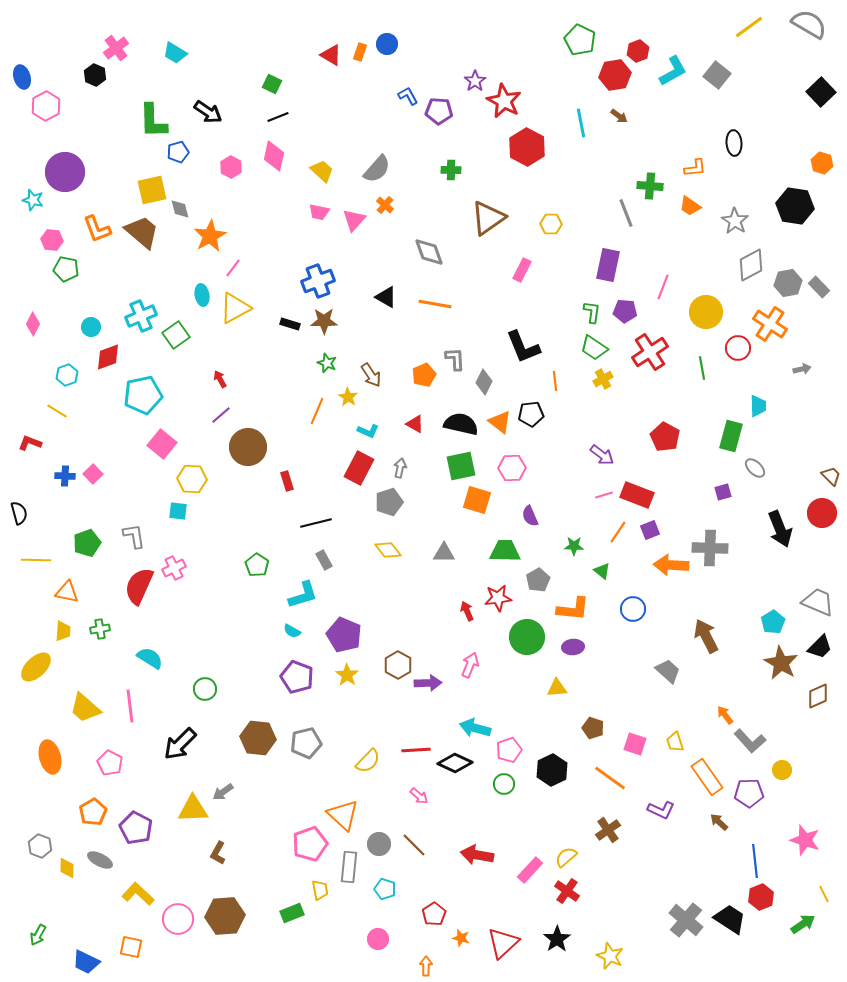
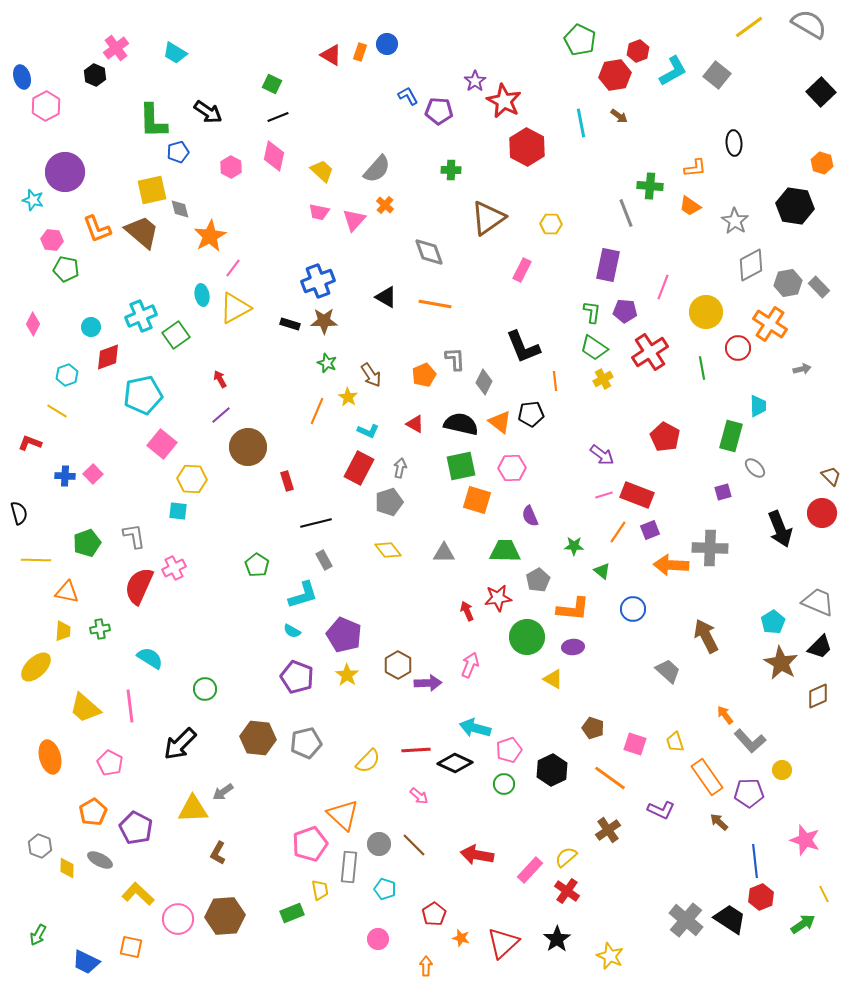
yellow triangle at (557, 688): moved 4 px left, 9 px up; rotated 35 degrees clockwise
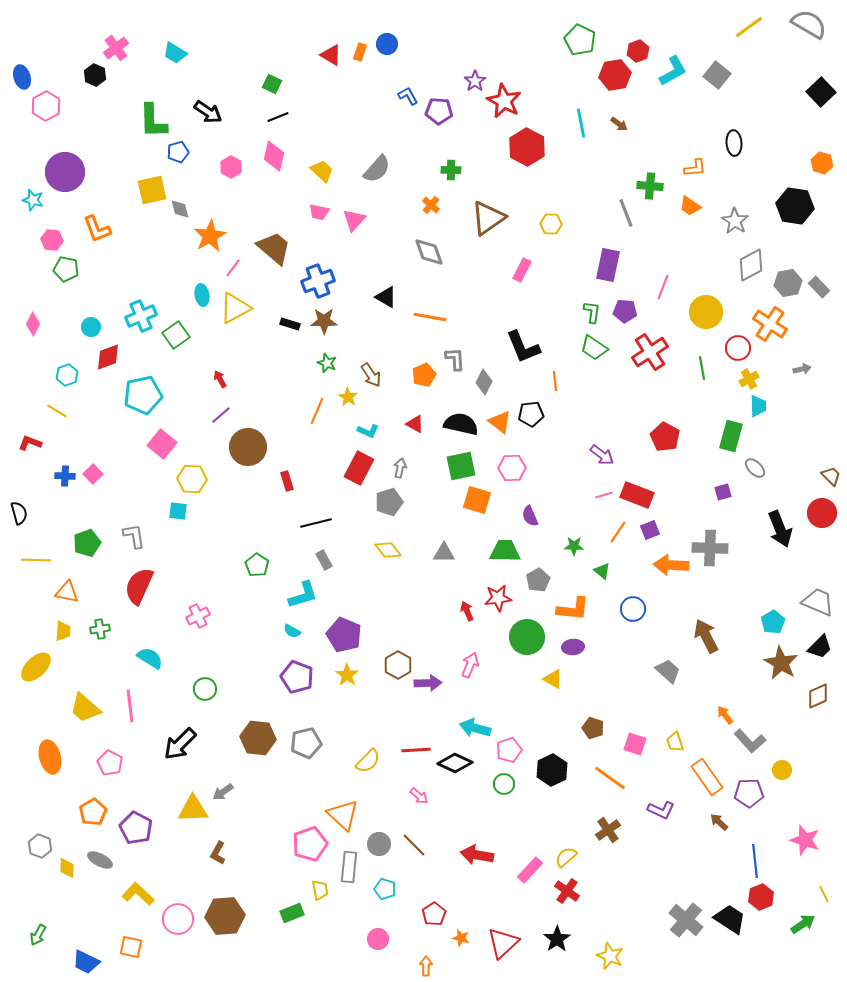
brown arrow at (619, 116): moved 8 px down
orange cross at (385, 205): moved 46 px right
brown trapezoid at (142, 232): moved 132 px right, 16 px down
orange line at (435, 304): moved 5 px left, 13 px down
yellow cross at (603, 379): moved 146 px right
pink cross at (174, 568): moved 24 px right, 48 px down
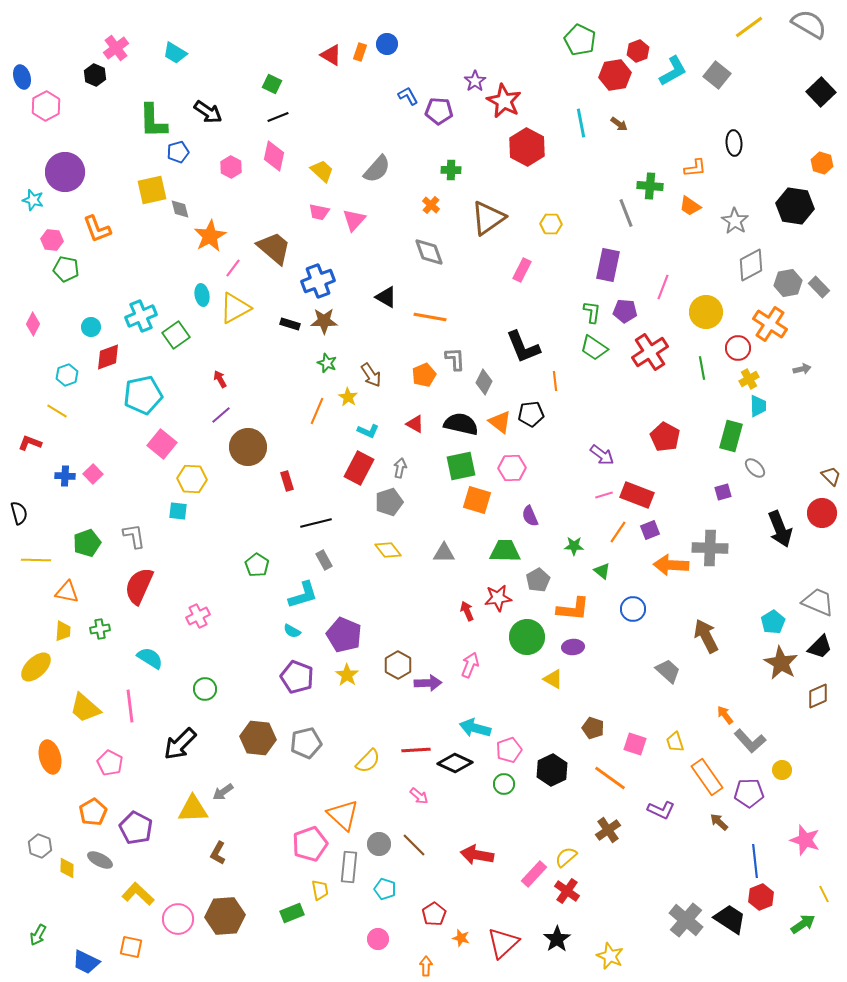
pink rectangle at (530, 870): moved 4 px right, 4 px down
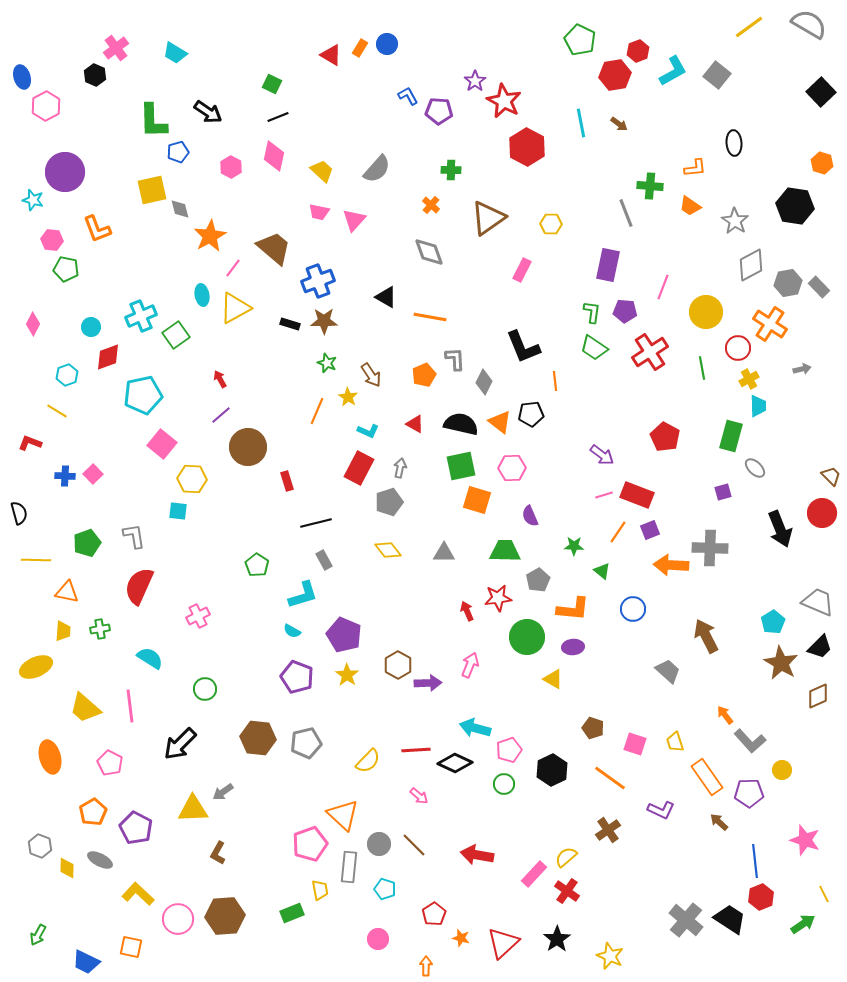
orange rectangle at (360, 52): moved 4 px up; rotated 12 degrees clockwise
yellow ellipse at (36, 667): rotated 20 degrees clockwise
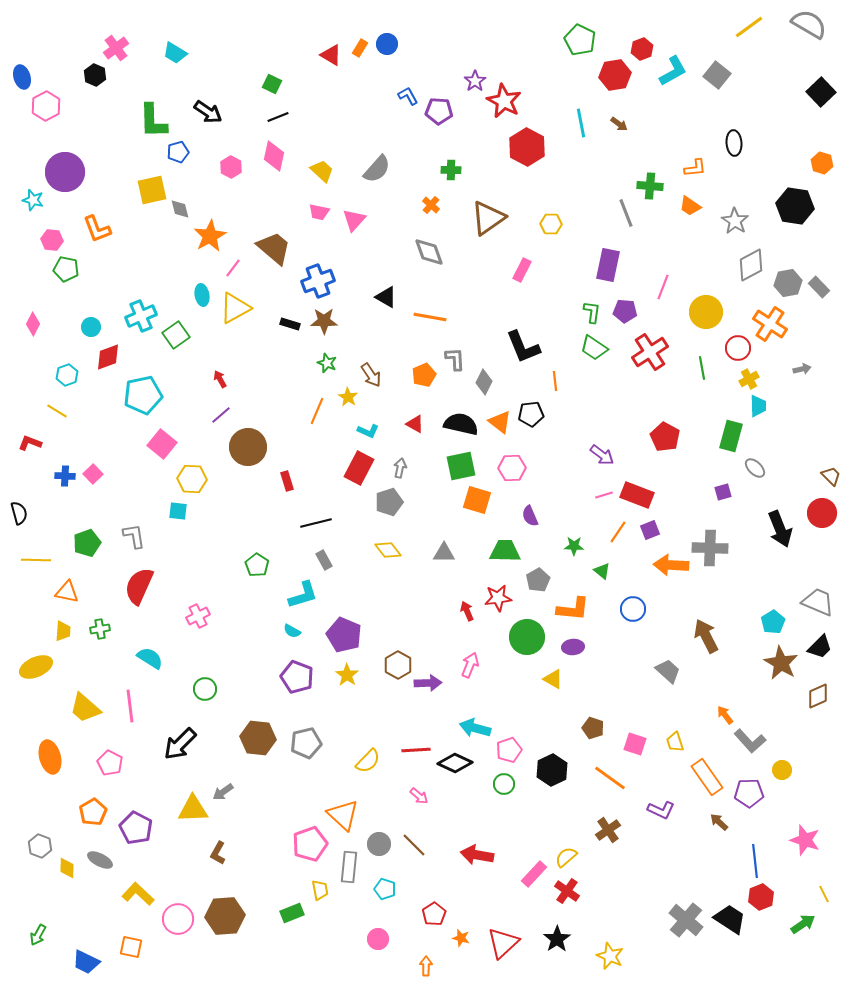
red hexagon at (638, 51): moved 4 px right, 2 px up
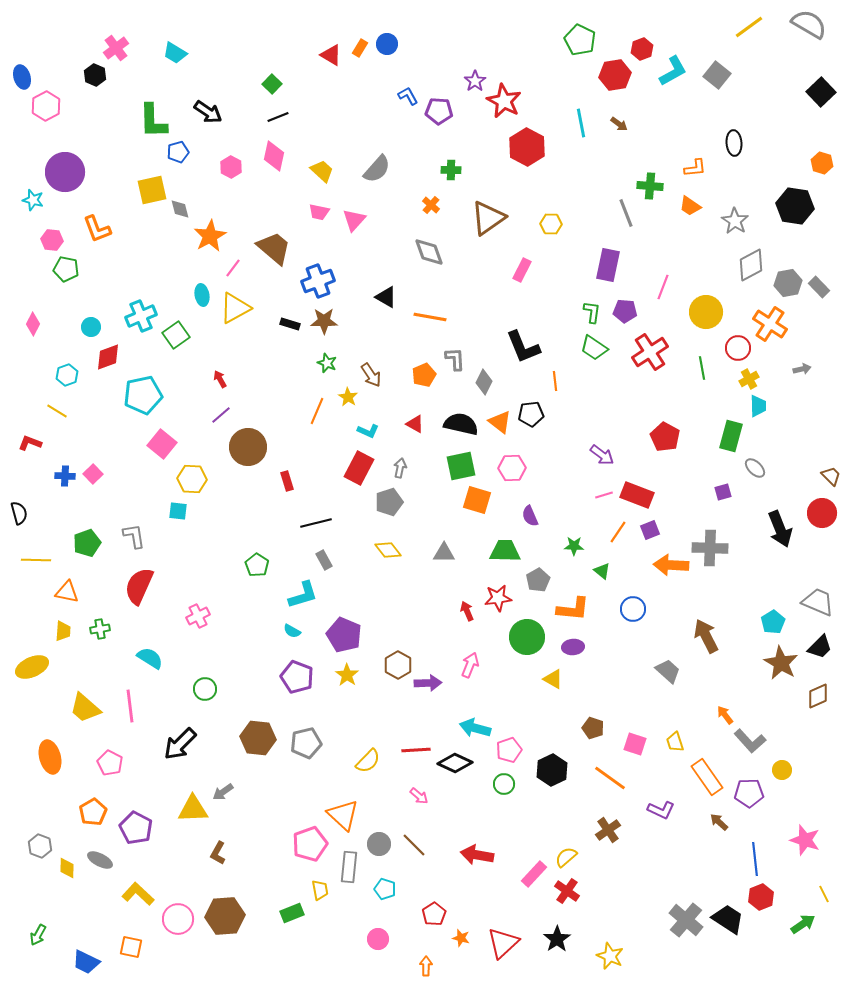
green square at (272, 84): rotated 18 degrees clockwise
yellow ellipse at (36, 667): moved 4 px left
blue line at (755, 861): moved 2 px up
black trapezoid at (730, 919): moved 2 px left
